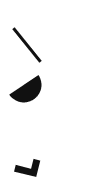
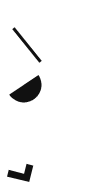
black L-shape: moved 7 px left, 5 px down
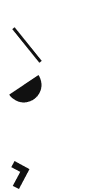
black L-shape: moved 2 px left; rotated 76 degrees counterclockwise
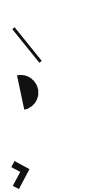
black semicircle: rotated 68 degrees counterclockwise
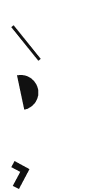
black line: moved 1 px left, 2 px up
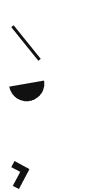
black semicircle: rotated 92 degrees clockwise
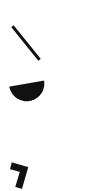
black L-shape: rotated 12 degrees counterclockwise
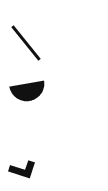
black L-shape: moved 3 px right, 4 px up; rotated 92 degrees clockwise
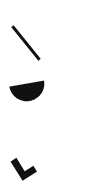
black L-shape: rotated 40 degrees clockwise
